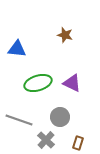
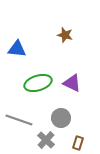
gray circle: moved 1 px right, 1 px down
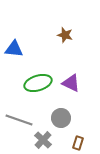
blue triangle: moved 3 px left
purple triangle: moved 1 px left
gray cross: moved 3 px left
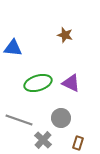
blue triangle: moved 1 px left, 1 px up
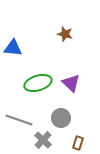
brown star: moved 1 px up
purple triangle: rotated 18 degrees clockwise
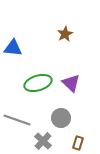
brown star: rotated 28 degrees clockwise
gray line: moved 2 px left
gray cross: moved 1 px down
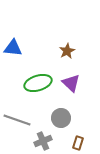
brown star: moved 2 px right, 17 px down
gray cross: rotated 24 degrees clockwise
